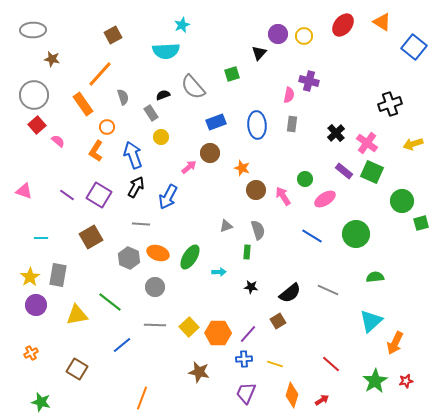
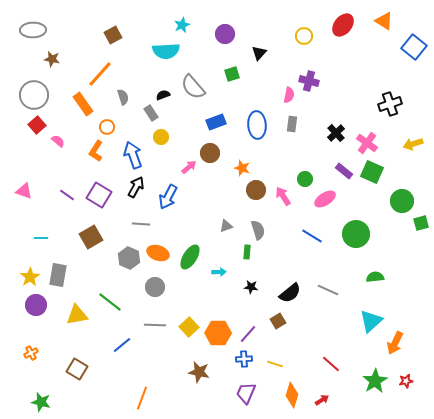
orange triangle at (382, 22): moved 2 px right, 1 px up
purple circle at (278, 34): moved 53 px left
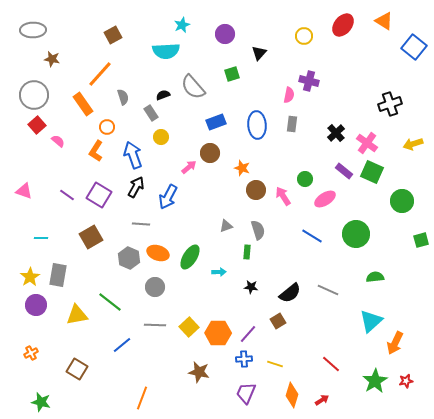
green square at (421, 223): moved 17 px down
